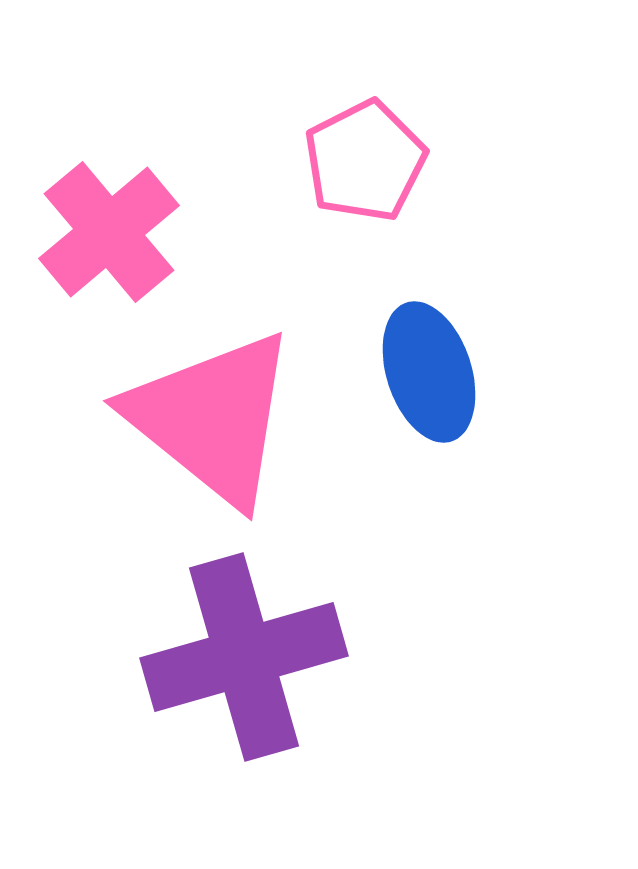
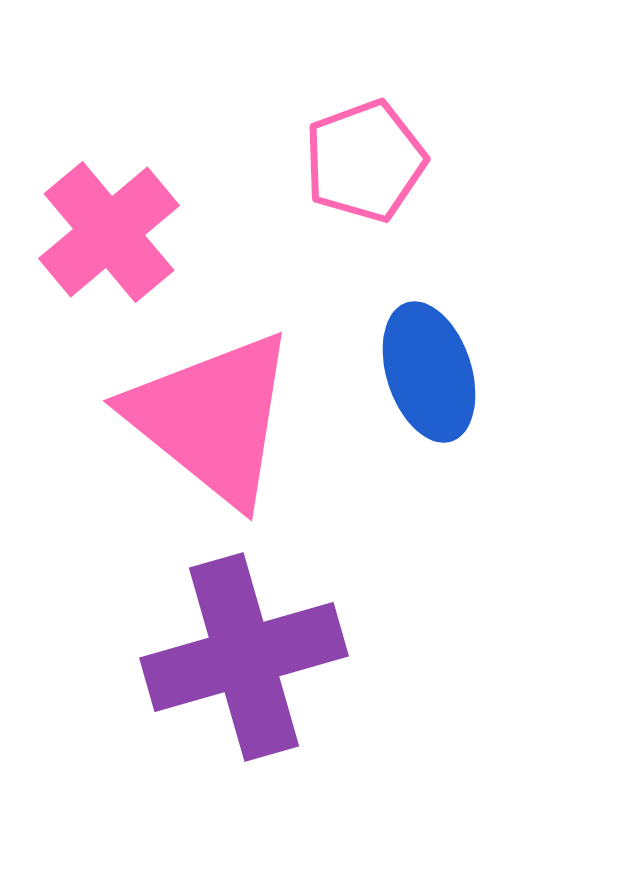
pink pentagon: rotated 7 degrees clockwise
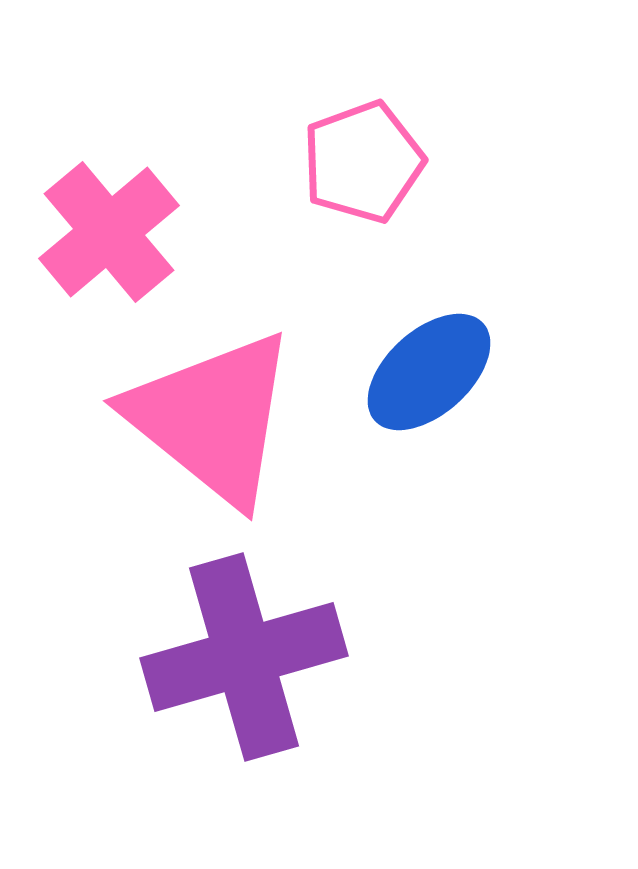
pink pentagon: moved 2 px left, 1 px down
blue ellipse: rotated 66 degrees clockwise
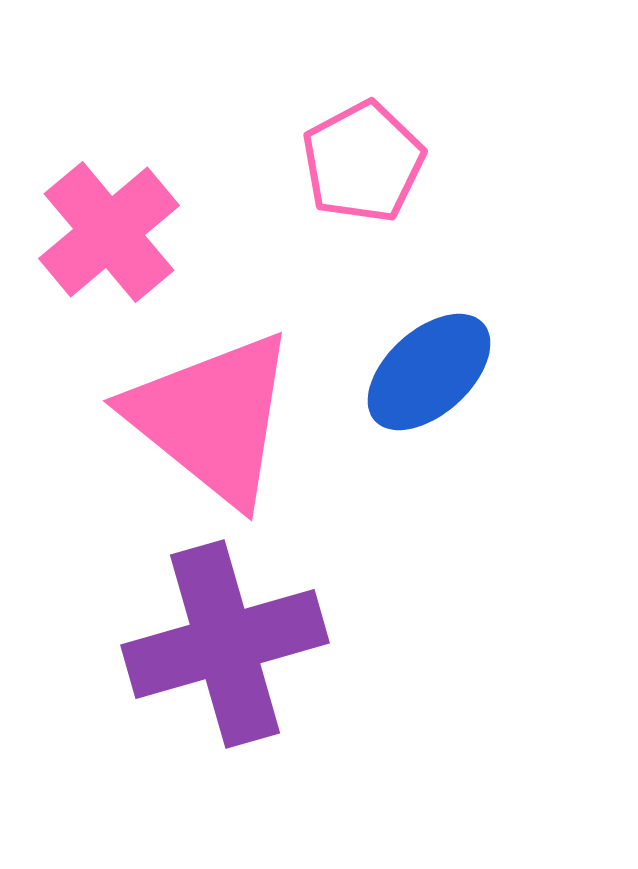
pink pentagon: rotated 8 degrees counterclockwise
purple cross: moved 19 px left, 13 px up
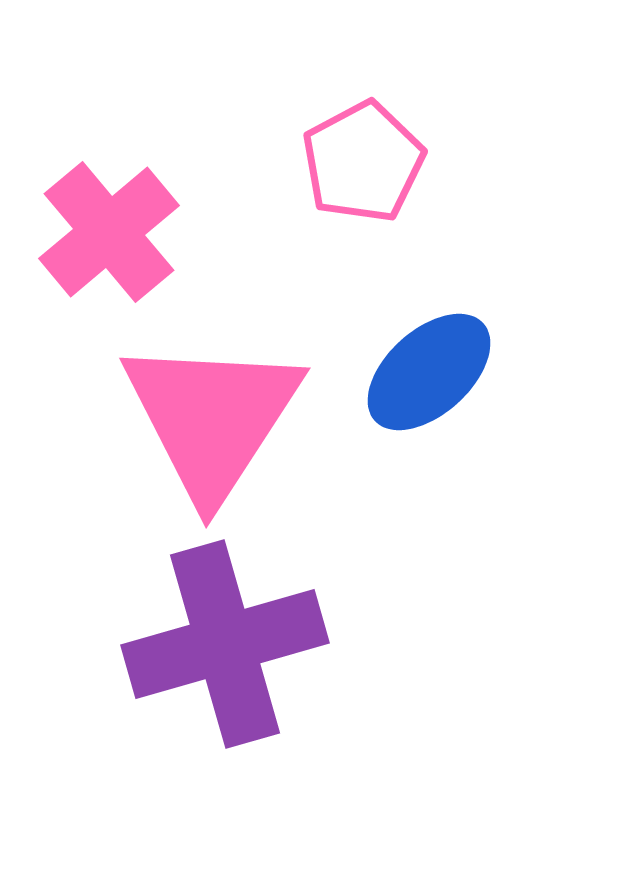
pink triangle: rotated 24 degrees clockwise
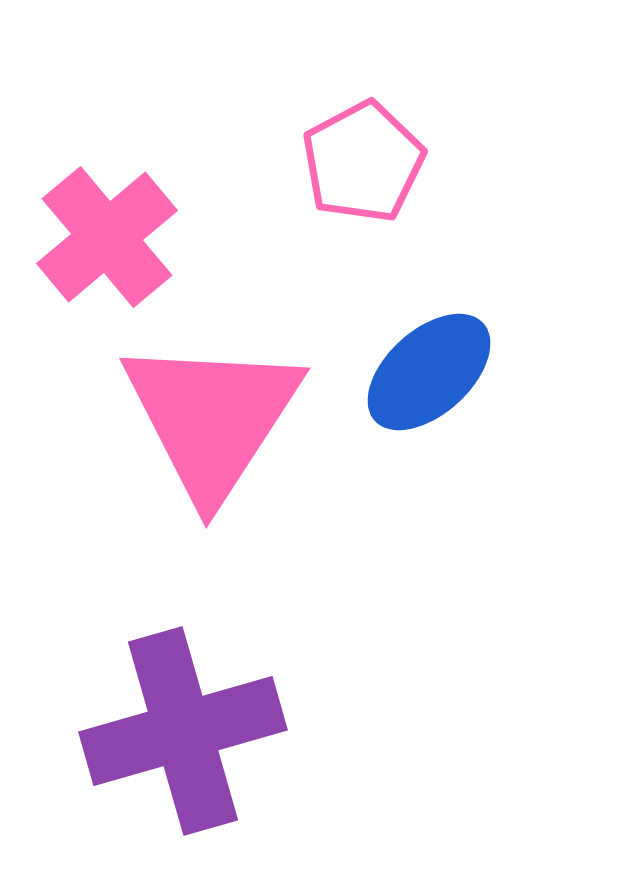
pink cross: moved 2 px left, 5 px down
purple cross: moved 42 px left, 87 px down
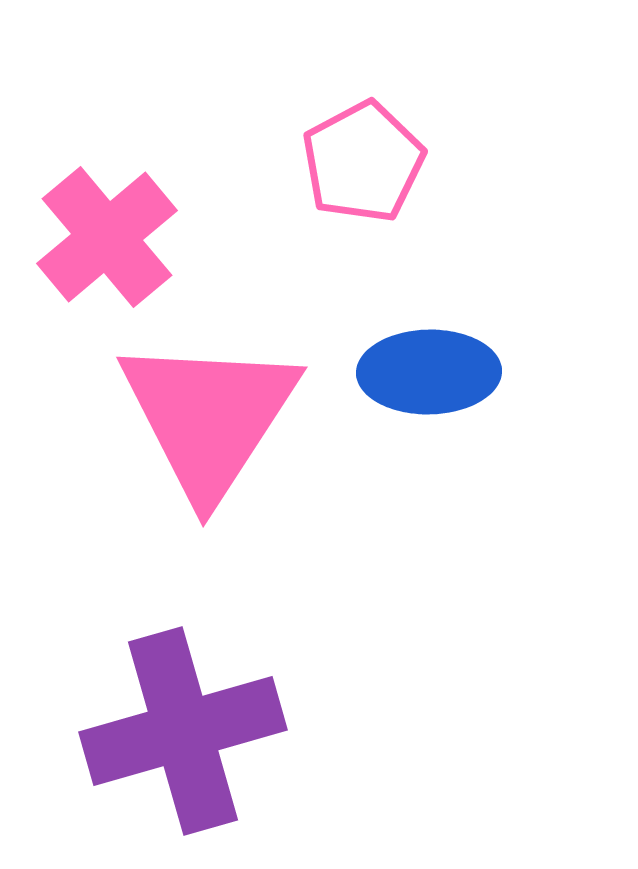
blue ellipse: rotated 41 degrees clockwise
pink triangle: moved 3 px left, 1 px up
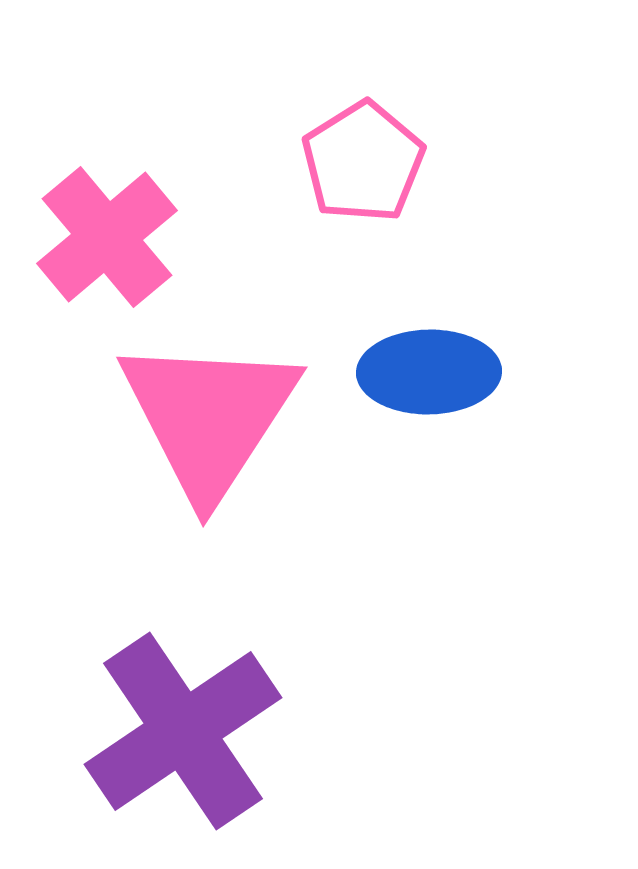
pink pentagon: rotated 4 degrees counterclockwise
purple cross: rotated 18 degrees counterclockwise
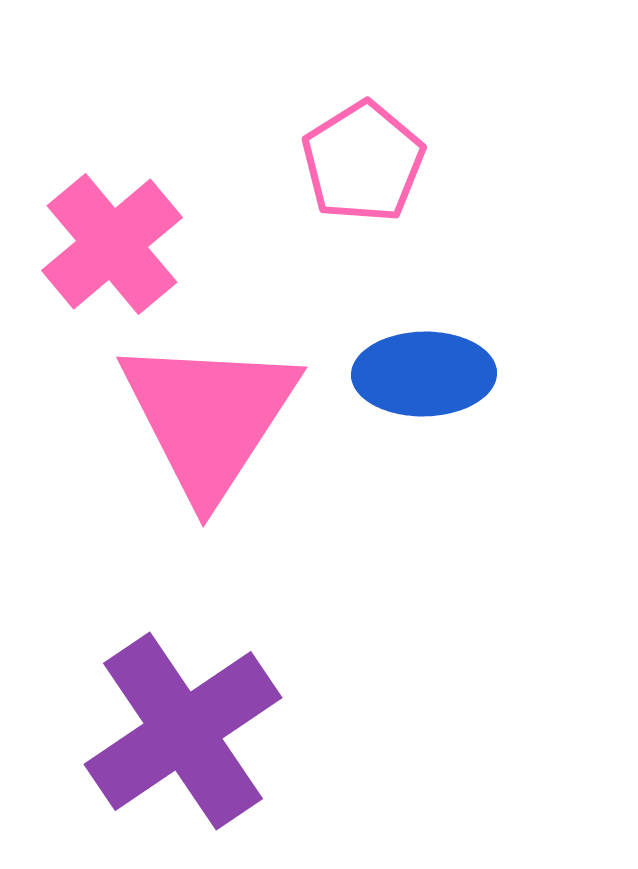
pink cross: moved 5 px right, 7 px down
blue ellipse: moved 5 px left, 2 px down
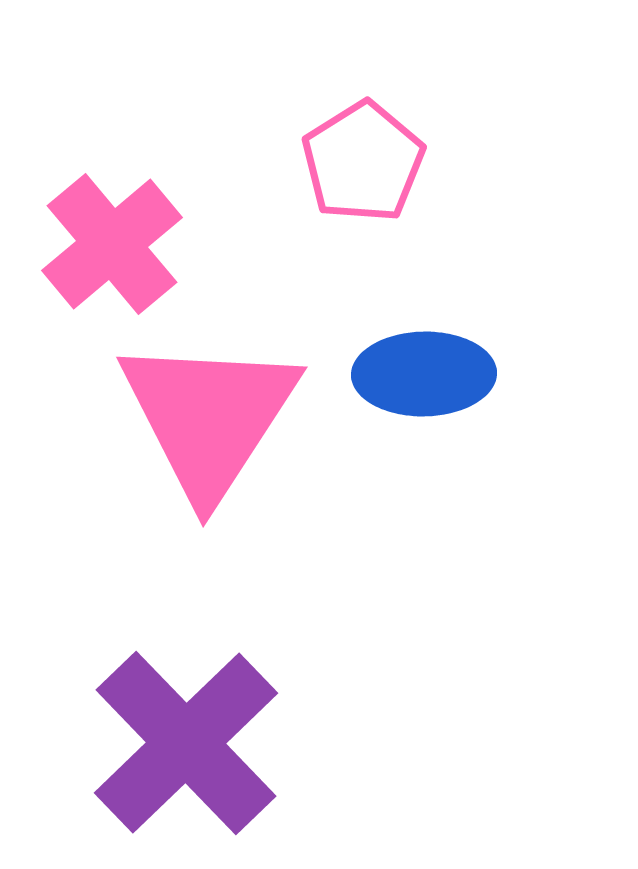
purple cross: moved 3 px right, 12 px down; rotated 10 degrees counterclockwise
